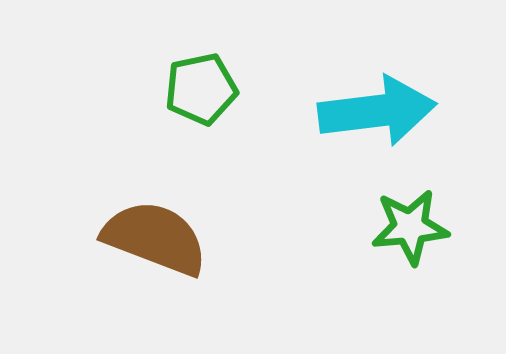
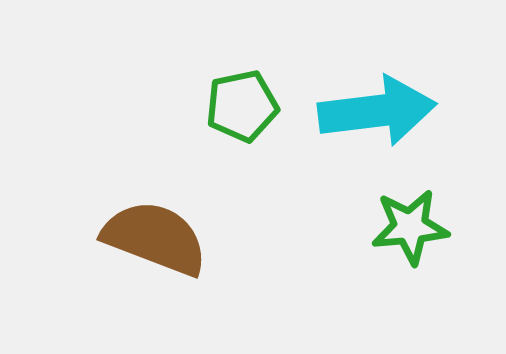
green pentagon: moved 41 px right, 17 px down
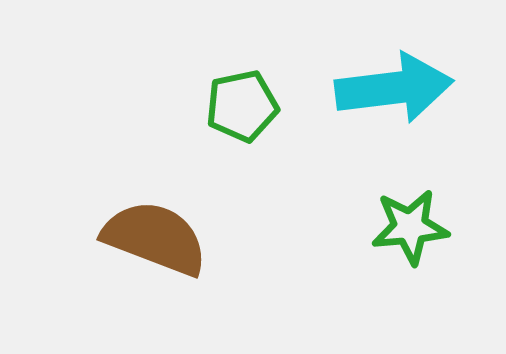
cyan arrow: moved 17 px right, 23 px up
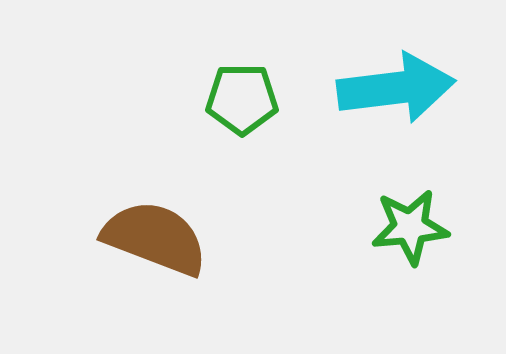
cyan arrow: moved 2 px right
green pentagon: moved 7 px up; rotated 12 degrees clockwise
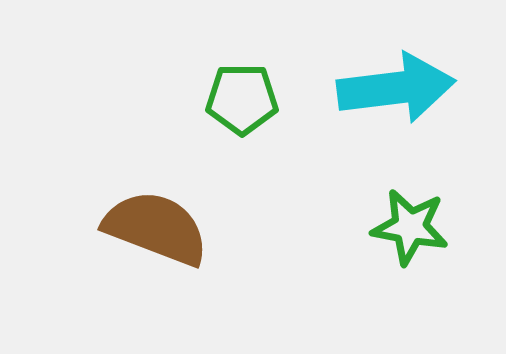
green star: rotated 16 degrees clockwise
brown semicircle: moved 1 px right, 10 px up
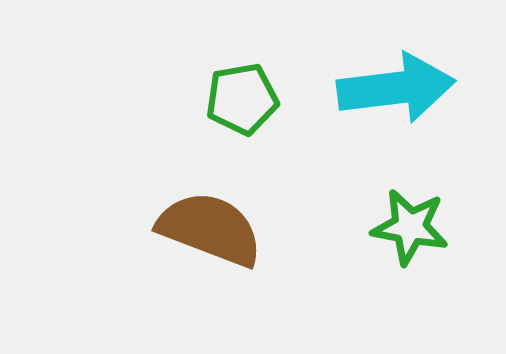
green pentagon: rotated 10 degrees counterclockwise
brown semicircle: moved 54 px right, 1 px down
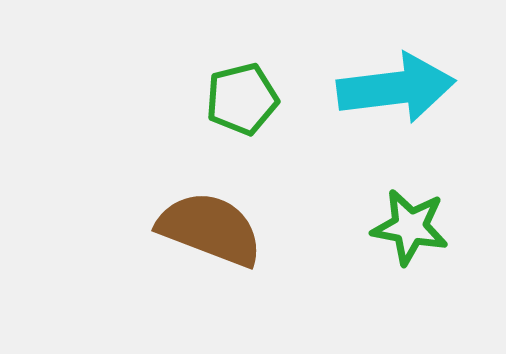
green pentagon: rotated 4 degrees counterclockwise
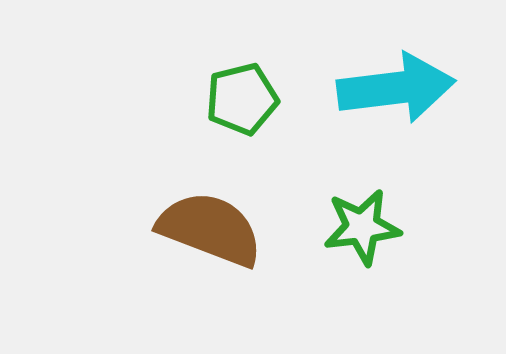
green star: moved 48 px left; rotated 18 degrees counterclockwise
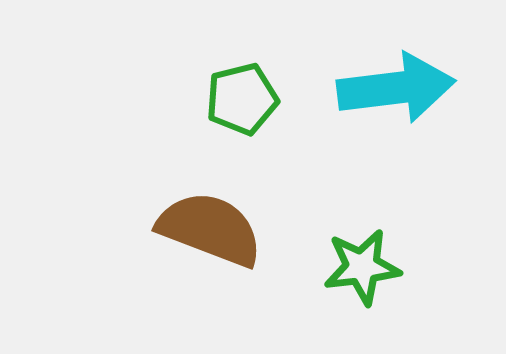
green star: moved 40 px down
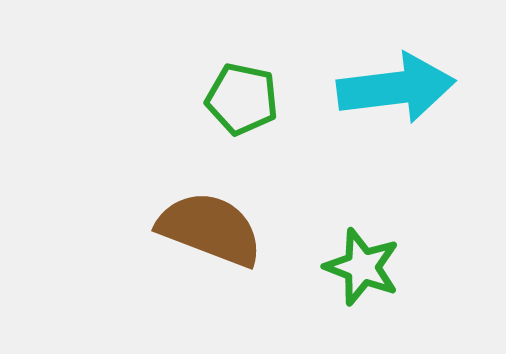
green pentagon: rotated 26 degrees clockwise
green star: rotated 28 degrees clockwise
